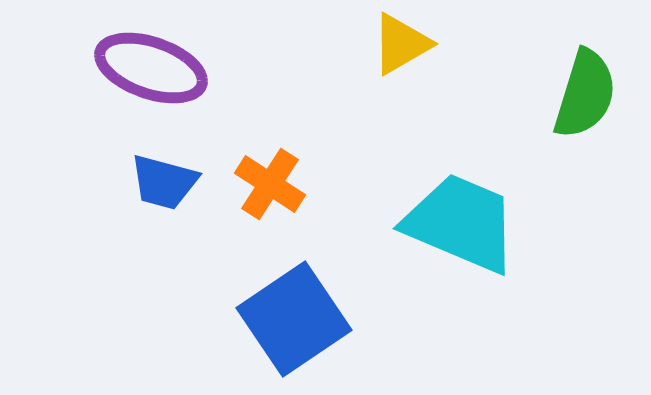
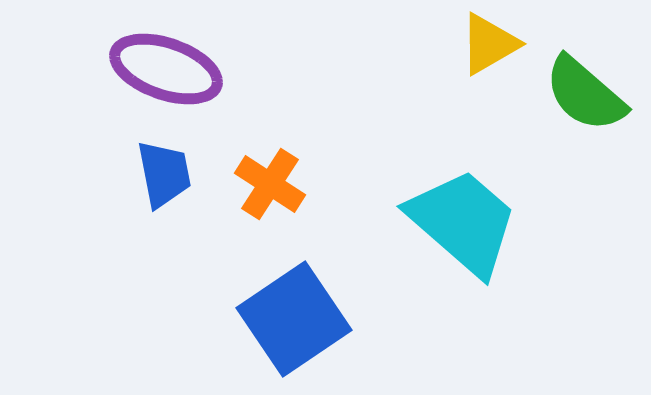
yellow triangle: moved 88 px right
purple ellipse: moved 15 px right, 1 px down
green semicircle: rotated 114 degrees clockwise
blue trapezoid: moved 8 px up; rotated 116 degrees counterclockwise
cyan trapezoid: moved 2 px right, 1 px up; rotated 18 degrees clockwise
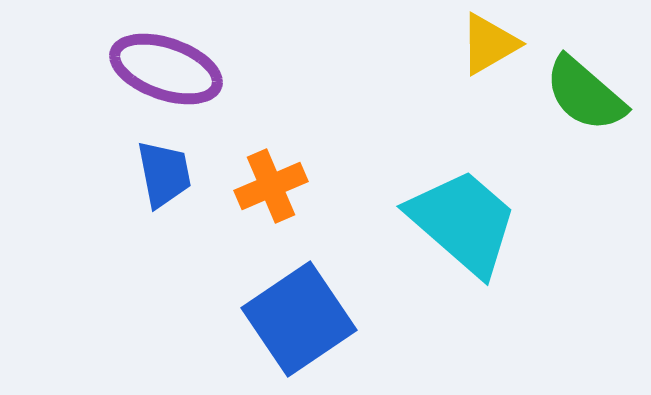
orange cross: moved 1 px right, 2 px down; rotated 34 degrees clockwise
blue square: moved 5 px right
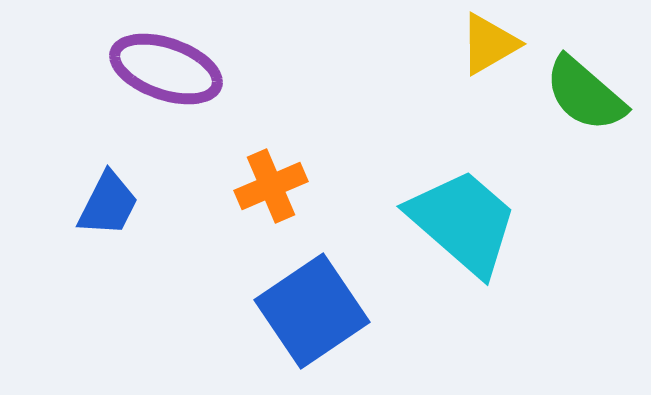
blue trapezoid: moved 56 px left, 30 px down; rotated 38 degrees clockwise
blue square: moved 13 px right, 8 px up
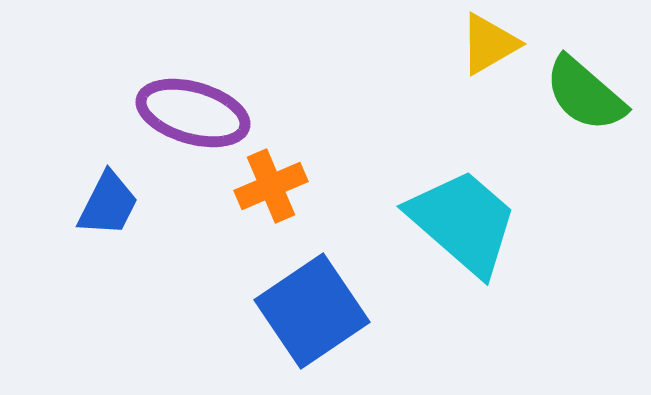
purple ellipse: moved 27 px right, 44 px down; rotated 3 degrees counterclockwise
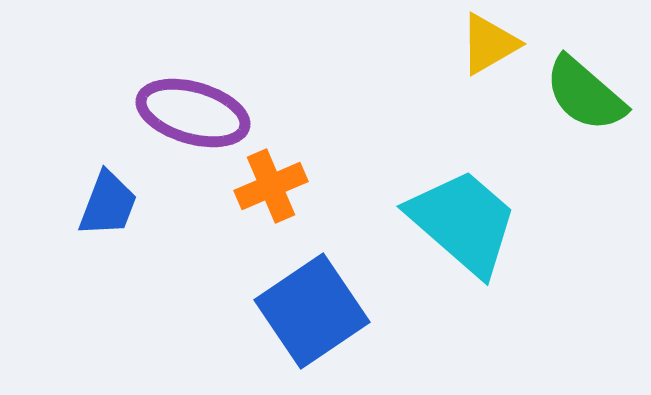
blue trapezoid: rotated 6 degrees counterclockwise
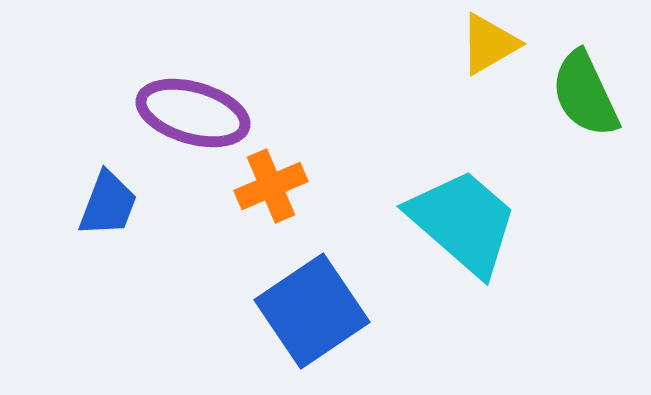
green semicircle: rotated 24 degrees clockwise
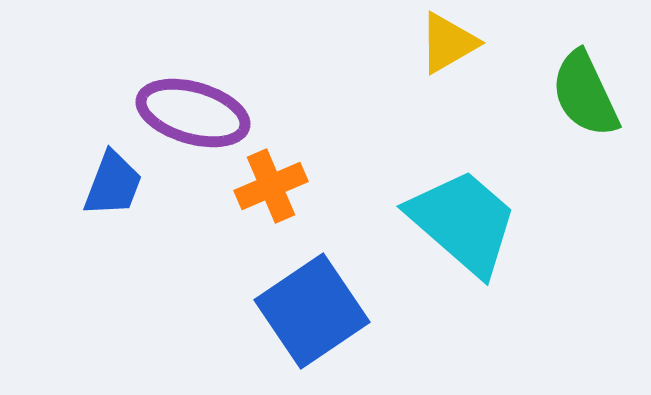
yellow triangle: moved 41 px left, 1 px up
blue trapezoid: moved 5 px right, 20 px up
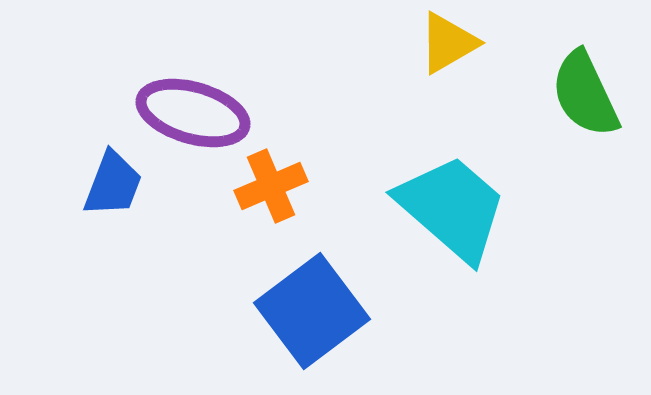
cyan trapezoid: moved 11 px left, 14 px up
blue square: rotated 3 degrees counterclockwise
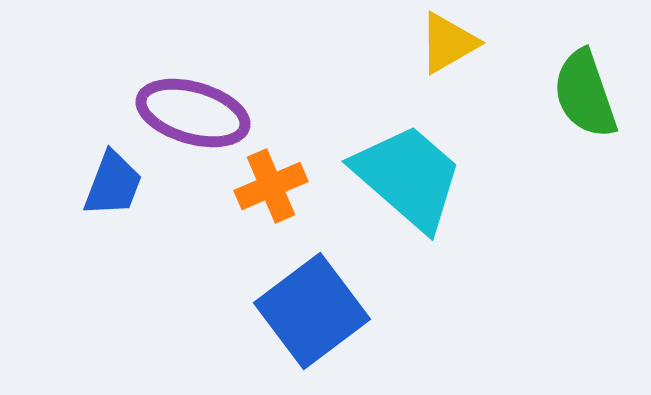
green semicircle: rotated 6 degrees clockwise
cyan trapezoid: moved 44 px left, 31 px up
